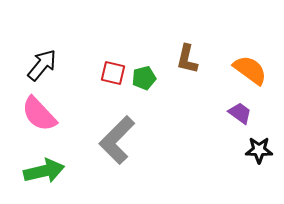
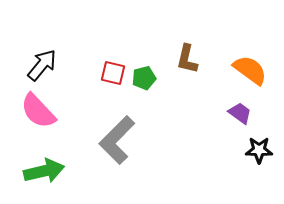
pink semicircle: moved 1 px left, 3 px up
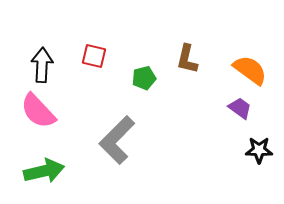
black arrow: rotated 36 degrees counterclockwise
red square: moved 19 px left, 17 px up
purple trapezoid: moved 5 px up
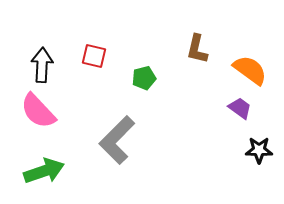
brown L-shape: moved 10 px right, 10 px up
green arrow: rotated 6 degrees counterclockwise
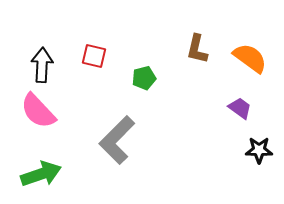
orange semicircle: moved 12 px up
green arrow: moved 3 px left, 3 px down
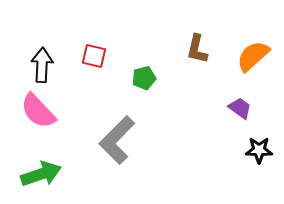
orange semicircle: moved 3 px right, 2 px up; rotated 78 degrees counterclockwise
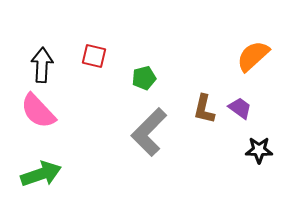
brown L-shape: moved 7 px right, 60 px down
gray L-shape: moved 32 px right, 8 px up
